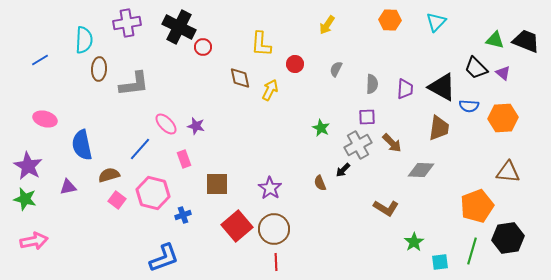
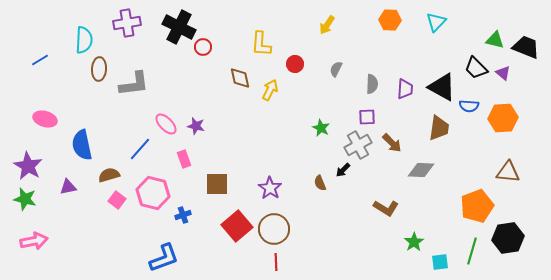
black trapezoid at (526, 41): moved 6 px down
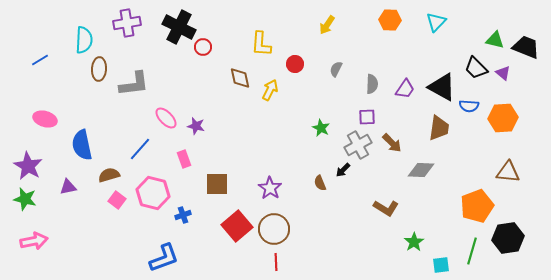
purple trapezoid at (405, 89): rotated 30 degrees clockwise
pink ellipse at (166, 124): moved 6 px up
cyan square at (440, 262): moved 1 px right, 3 px down
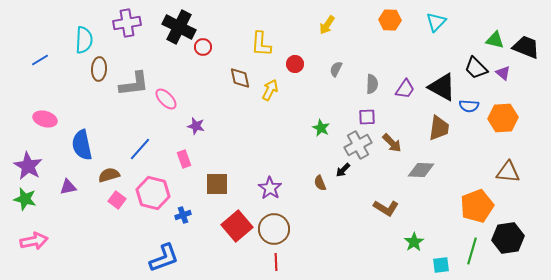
pink ellipse at (166, 118): moved 19 px up
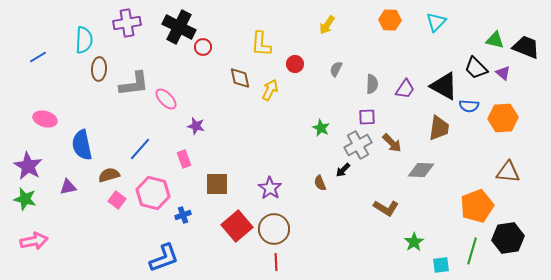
blue line at (40, 60): moved 2 px left, 3 px up
black triangle at (442, 87): moved 2 px right, 1 px up
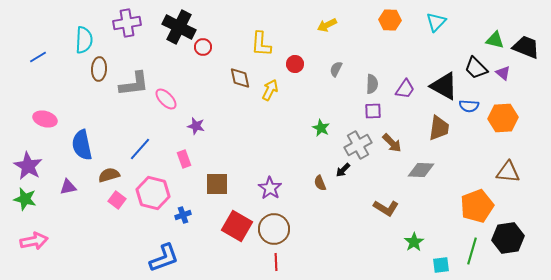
yellow arrow at (327, 25): rotated 30 degrees clockwise
purple square at (367, 117): moved 6 px right, 6 px up
red square at (237, 226): rotated 20 degrees counterclockwise
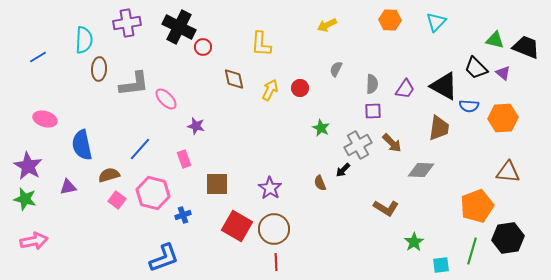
red circle at (295, 64): moved 5 px right, 24 px down
brown diamond at (240, 78): moved 6 px left, 1 px down
